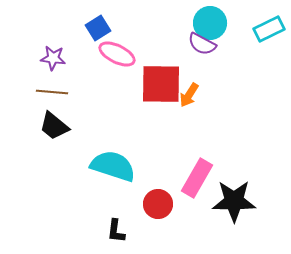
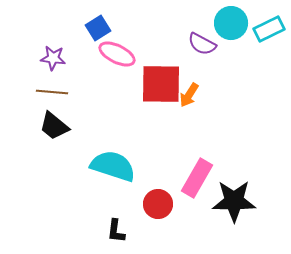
cyan circle: moved 21 px right
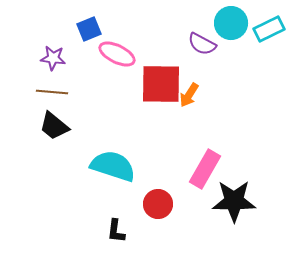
blue square: moved 9 px left, 1 px down; rotated 10 degrees clockwise
pink rectangle: moved 8 px right, 9 px up
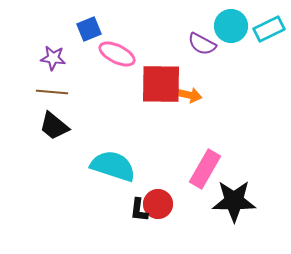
cyan circle: moved 3 px down
orange arrow: rotated 110 degrees counterclockwise
black L-shape: moved 23 px right, 21 px up
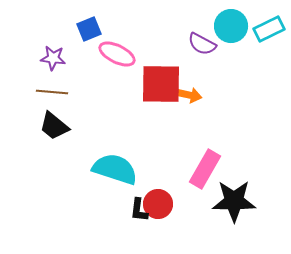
cyan semicircle: moved 2 px right, 3 px down
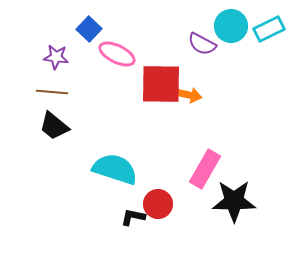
blue square: rotated 25 degrees counterclockwise
purple star: moved 3 px right, 1 px up
black L-shape: moved 6 px left, 7 px down; rotated 95 degrees clockwise
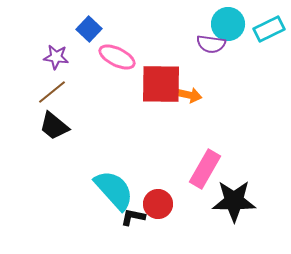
cyan circle: moved 3 px left, 2 px up
purple semicircle: moved 9 px right; rotated 20 degrees counterclockwise
pink ellipse: moved 3 px down
brown line: rotated 44 degrees counterclockwise
cyan semicircle: moved 1 px left, 21 px down; rotated 30 degrees clockwise
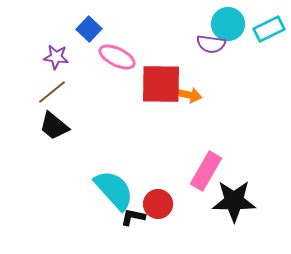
pink rectangle: moved 1 px right, 2 px down
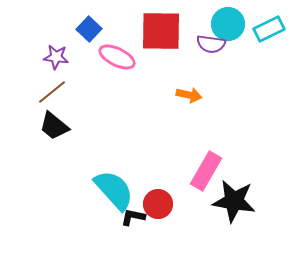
red square: moved 53 px up
black star: rotated 9 degrees clockwise
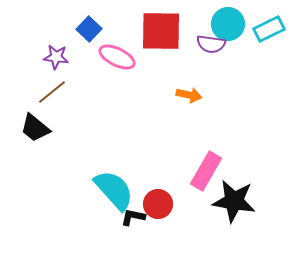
black trapezoid: moved 19 px left, 2 px down
